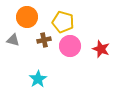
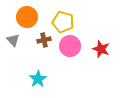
gray triangle: rotated 32 degrees clockwise
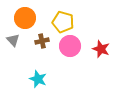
orange circle: moved 2 px left, 1 px down
brown cross: moved 2 px left, 1 px down
cyan star: rotated 18 degrees counterclockwise
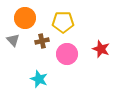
yellow pentagon: rotated 15 degrees counterclockwise
pink circle: moved 3 px left, 8 px down
cyan star: moved 1 px right
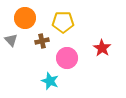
gray triangle: moved 2 px left
red star: moved 1 px right, 1 px up; rotated 12 degrees clockwise
pink circle: moved 4 px down
cyan star: moved 11 px right, 2 px down
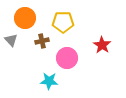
red star: moved 3 px up
cyan star: moved 1 px left; rotated 18 degrees counterclockwise
